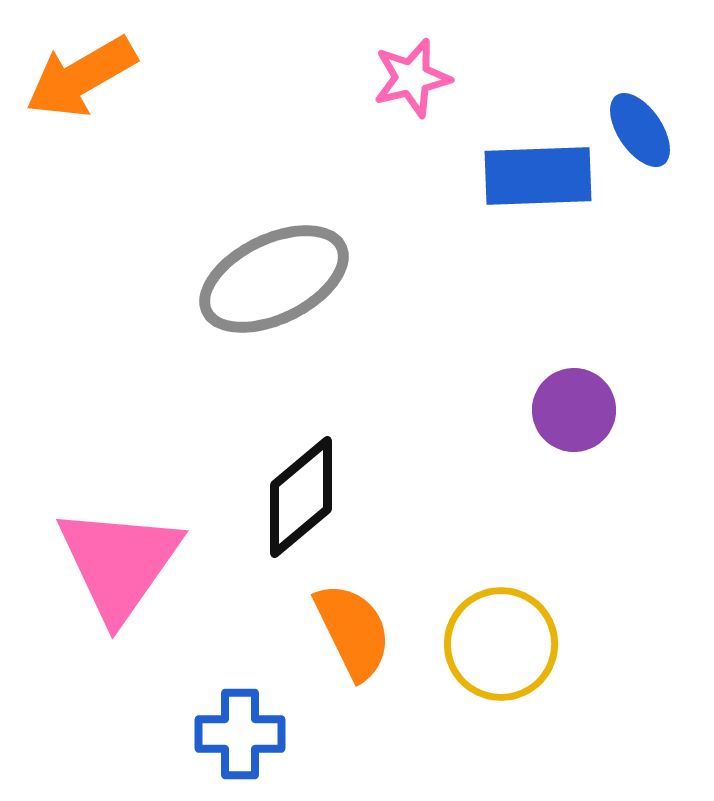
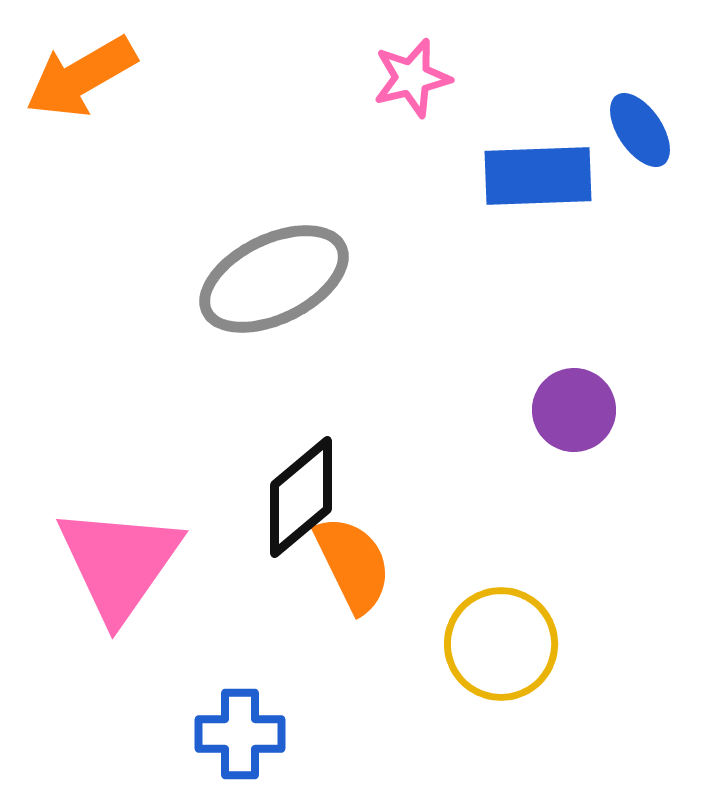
orange semicircle: moved 67 px up
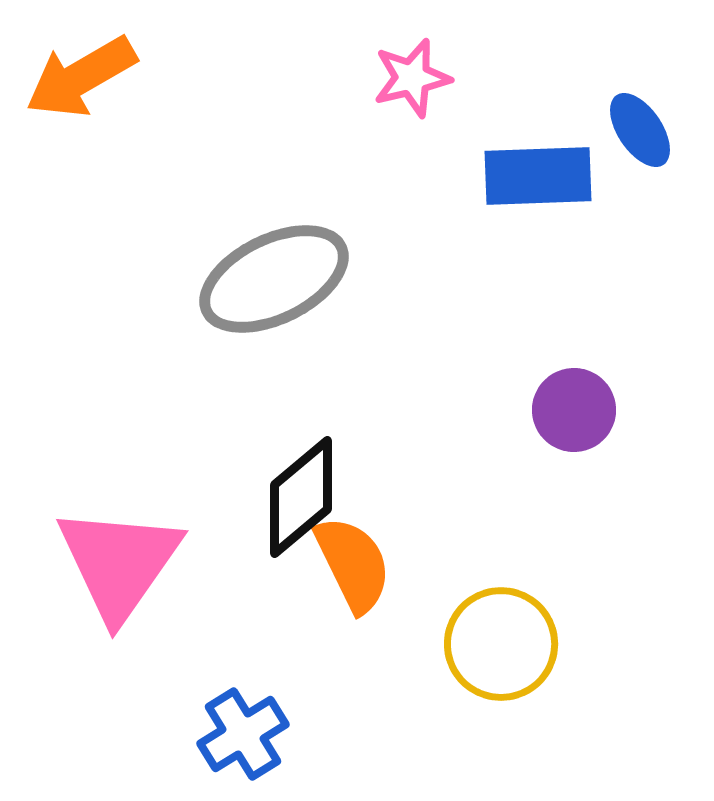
blue cross: moved 3 px right; rotated 32 degrees counterclockwise
